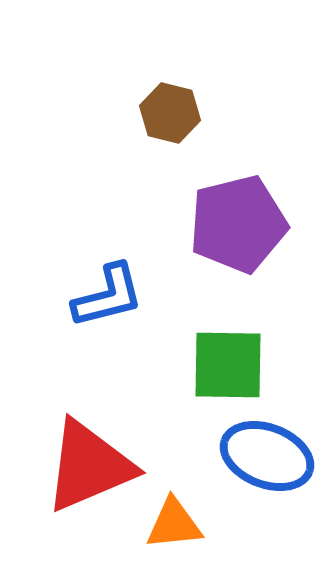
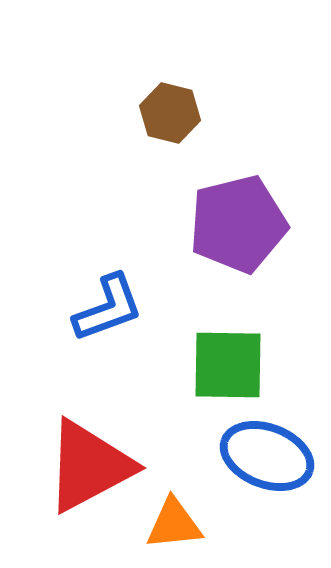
blue L-shape: moved 12 px down; rotated 6 degrees counterclockwise
red triangle: rotated 5 degrees counterclockwise
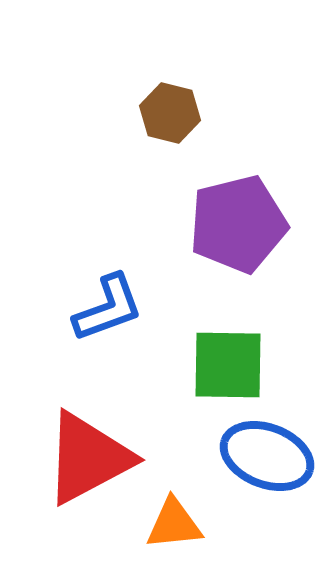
red triangle: moved 1 px left, 8 px up
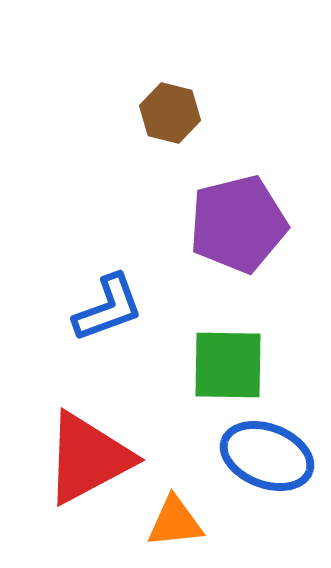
orange triangle: moved 1 px right, 2 px up
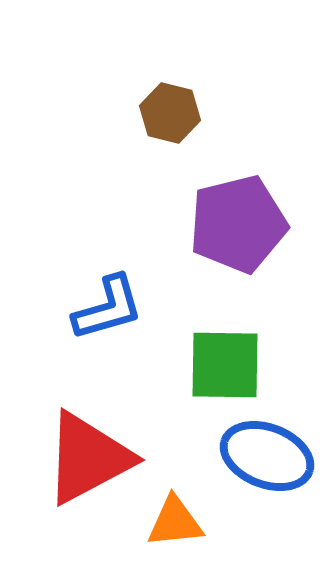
blue L-shape: rotated 4 degrees clockwise
green square: moved 3 px left
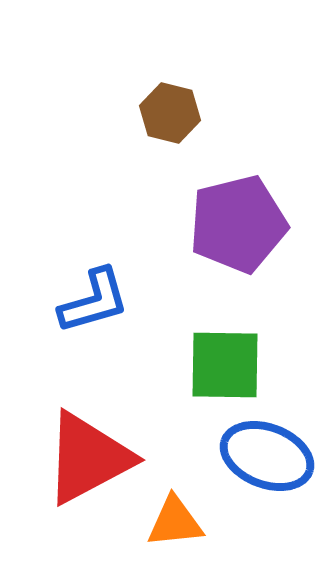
blue L-shape: moved 14 px left, 7 px up
